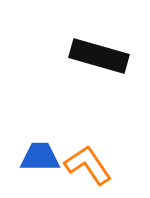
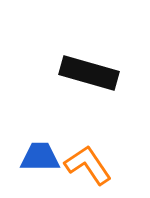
black rectangle: moved 10 px left, 17 px down
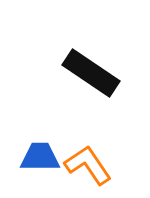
black rectangle: moved 2 px right; rotated 18 degrees clockwise
